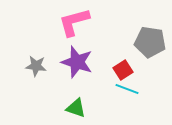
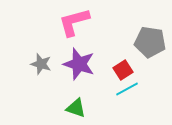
purple star: moved 2 px right, 2 px down
gray star: moved 5 px right, 2 px up; rotated 10 degrees clockwise
cyan line: rotated 50 degrees counterclockwise
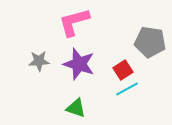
gray star: moved 2 px left, 3 px up; rotated 20 degrees counterclockwise
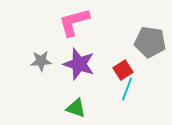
gray star: moved 2 px right
cyan line: rotated 40 degrees counterclockwise
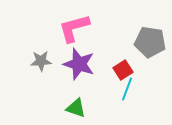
pink L-shape: moved 6 px down
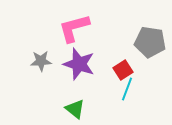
green triangle: moved 1 px left, 1 px down; rotated 20 degrees clockwise
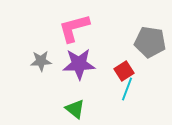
purple star: rotated 20 degrees counterclockwise
red square: moved 1 px right, 1 px down
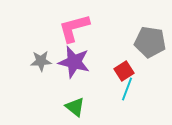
purple star: moved 5 px left, 2 px up; rotated 16 degrees clockwise
green triangle: moved 2 px up
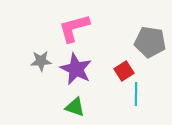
purple star: moved 2 px right, 7 px down; rotated 12 degrees clockwise
cyan line: moved 9 px right, 5 px down; rotated 20 degrees counterclockwise
green triangle: rotated 20 degrees counterclockwise
